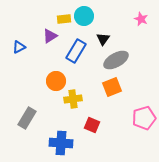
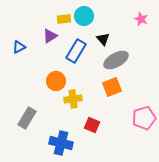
black triangle: rotated 16 degrees counterclockwise
blue cross: rotated 10 degrees clockwise
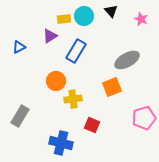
black triangle: moved 8 px right, 28 px up
gray ellipse: moved 11 px right
gray rectangle: moved 7 px left, 2 px up
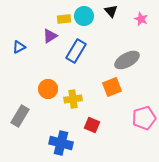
orange circle: moved 8 px left, 8 px down
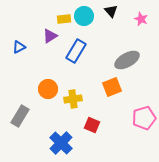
blue cross: rotated 30 degrees clockwise
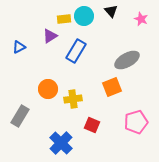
pink pentagon: moved 8 px left, 4 px down
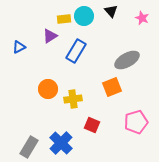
pink star: moved 1 px right, 1 px up
gray rectangle: moved 9 px right, 31 px down
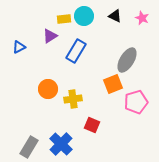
black triangle: moved 4 px right, 5 px down; rotated 24 degrees counterclockwise
gray ellipse: rotated 30 degrees counterclockwise
orange square: moved 1 px right, 3 px up
pink pentagon: moved 20 px up
blue cross: moved 1 px down
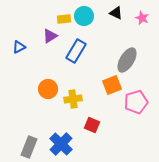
black triangle: moved 1 px right, 3 px up
orange square: moved 1 px left, 1 px down
gray rectangle: rotated 10 degrees counterclockwise
